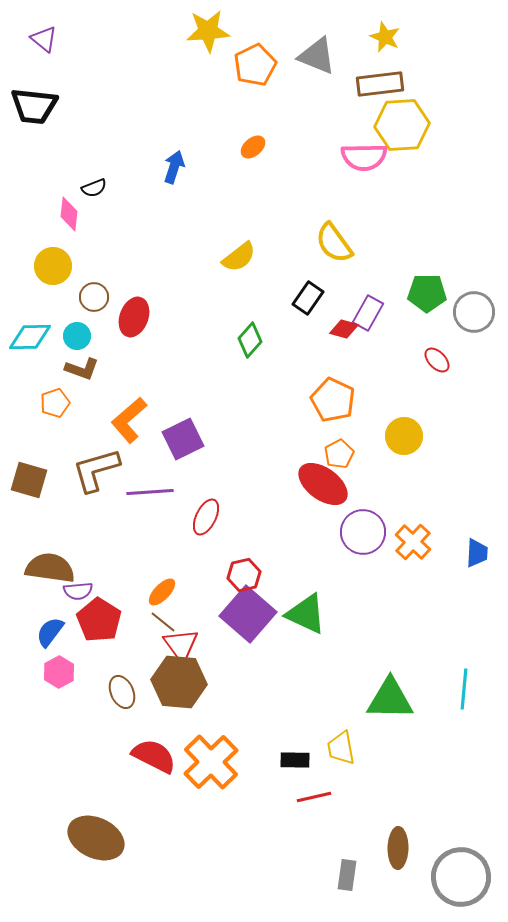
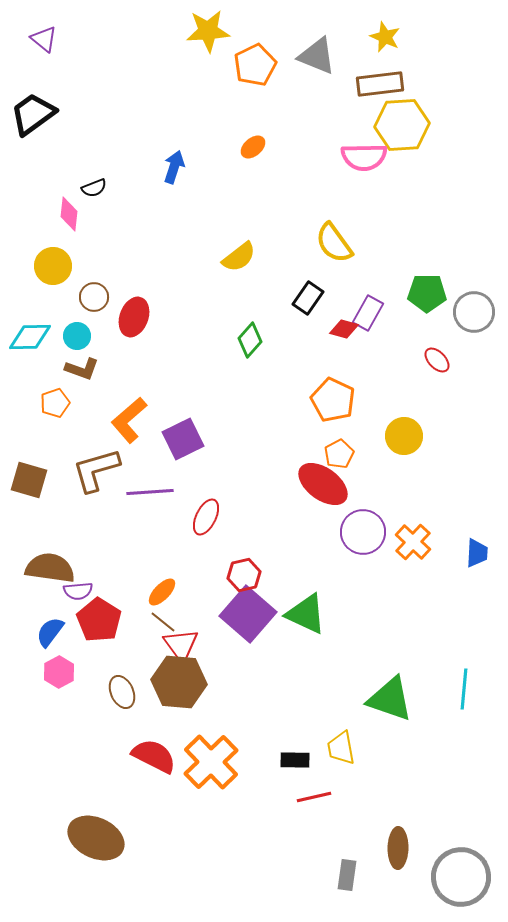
black trapezoid at (34, 106): moved 1 px left, 8 px down; rotated 138 degrees clockwise
green triangle at (390, 699): rotated 18 degrees clockwise
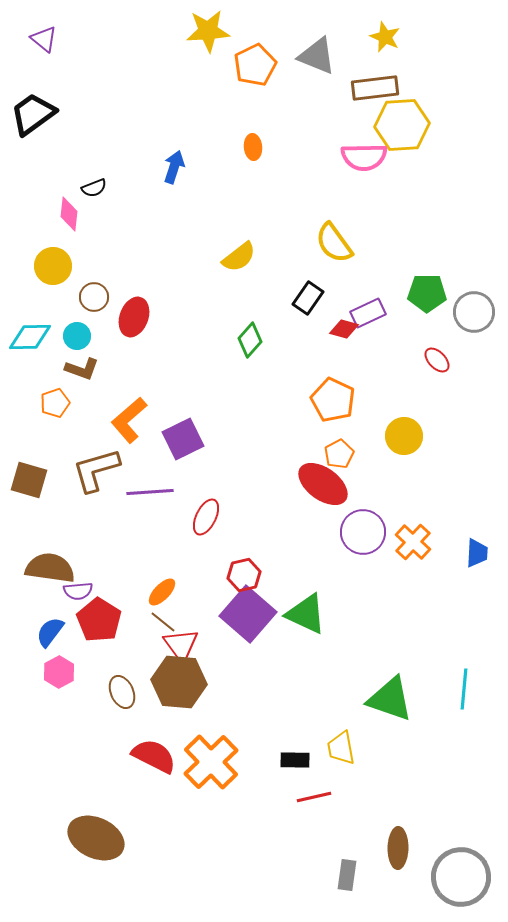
brown rectangle at (380, 84): moved 5 px left, 4 px down
orange ellipse at (253, 147): rotated 55 degrees counterclockwise
purple rectangle at (368, 313): rotated 36 degrees clockwise
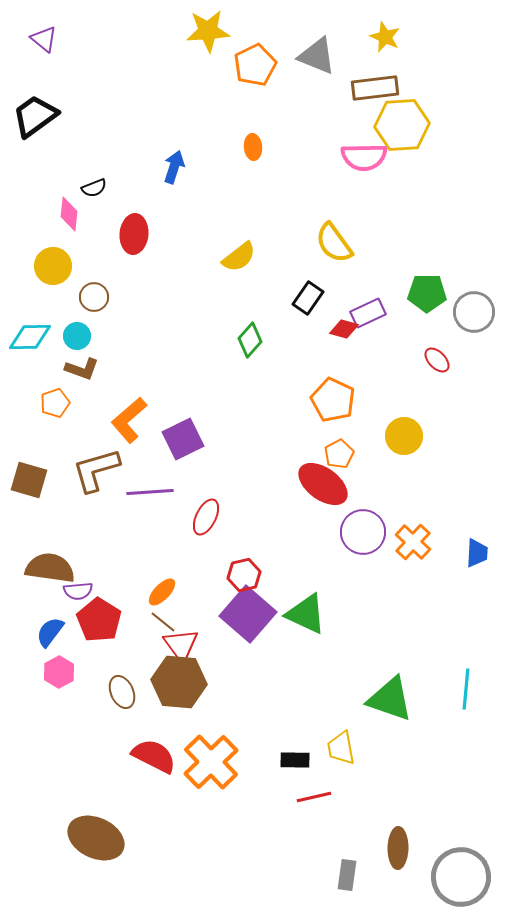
black trapezoid at (33, 114): moved 2 px right, 2 px down
red ellipse at (134, 317): moved 83 px up; rotated 15 degrees counterclockwise
cyan line at (464, 689): moved 2 px right
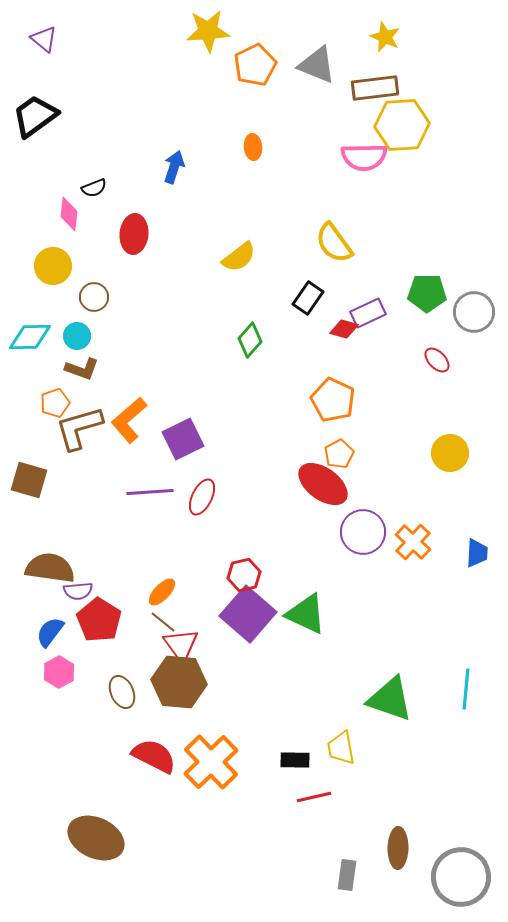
gray triangle at (317, 56): moved 9 px down
yellow circle at (404, 436): moved 46 px right, 17 px down
brown L-shape at (96, 470): moved 17 px left, 42 px up
red ellipse at (206, 517): moved 4 px left, 20 px up
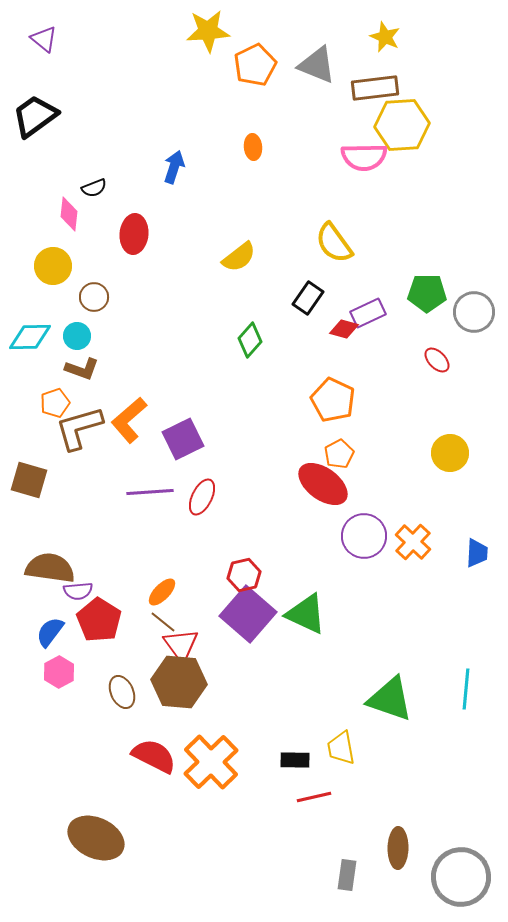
purple circle at (363, 532): moved 1 px right, 4 px down
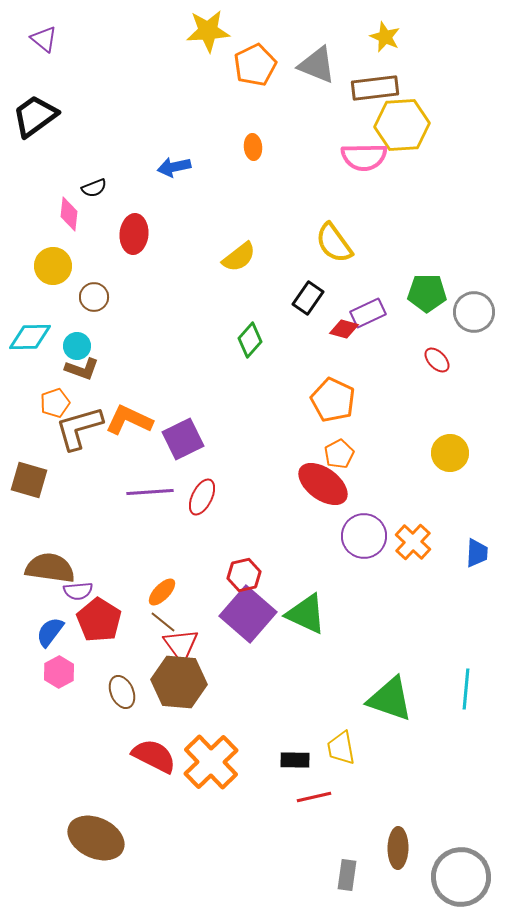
blue arrow at (174, 167): rotated 120 degrees counterclockwise
cyan circle at (77, 336): moved 10 px down
orange L-shape at (129, 420): rotated 66 degrees clockwise
